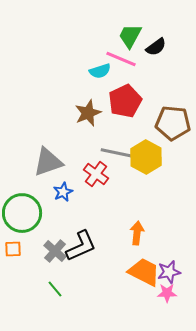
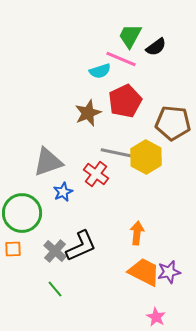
pink star: moved 11 px left, 24 px down; rotated 30 degrees clockwise
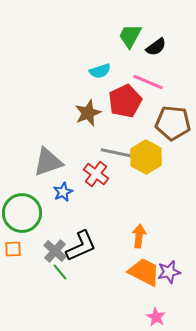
pink line: moved 27 px right, 23 px down
orange arrow: moved 2 px right, 3 px down
green line: moved 5 px right, 17 px up
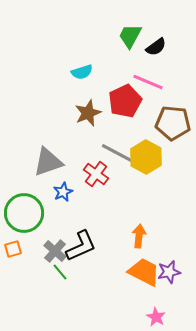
cyan semicircle: moved 18 px left, 1 px down
gray line: rotated 16 degrees clockwise
green circle: moved 2 px right
orange square: rotated 12 degrees counterclockwise
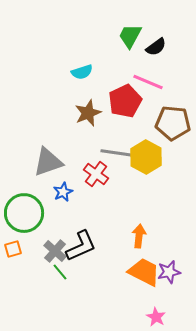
gray line: rotated 20 degrees counterclockwise
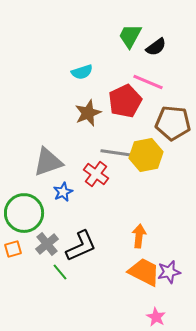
yellow hexagon: moved 2 px up; rotated 20 degrees clockwise
gray cross: moved 8 px left, 7 px up; rotated 10 degrees clockwise
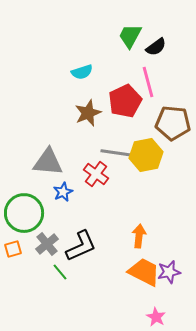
pink line: rotated 52 degrees clockwise
gray triangle: rotated 24 degrees clockwise
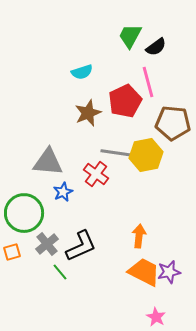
orange square: moved 1 px left, 3 px down
